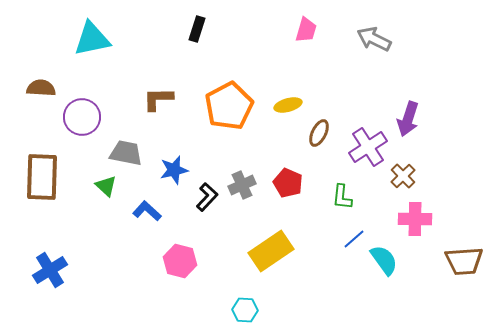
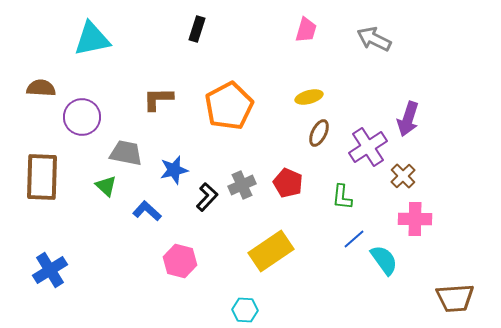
yellow ellipse: moved 21 px right, 8 px up
brown trapezoid: moved 9 px left, 37 px down
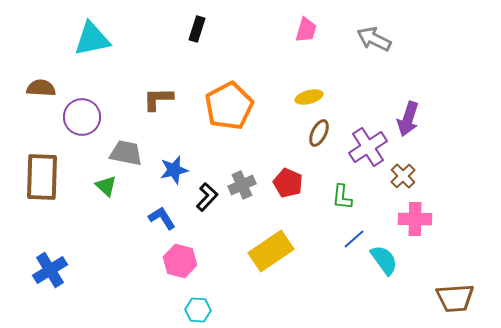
blue L-shape: moved 15 px right, 7 px down; rotated 16 degrees clockwise
cyan hexagon: moved 47 px left
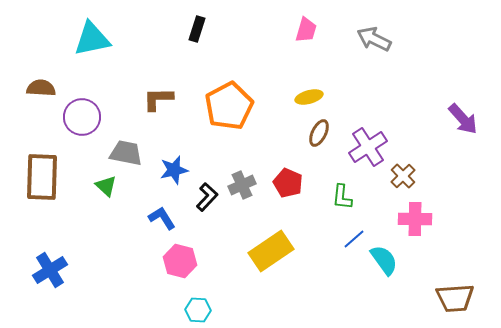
purple arrow: moved 55 px right; rotated 60 degrees counterclockwise
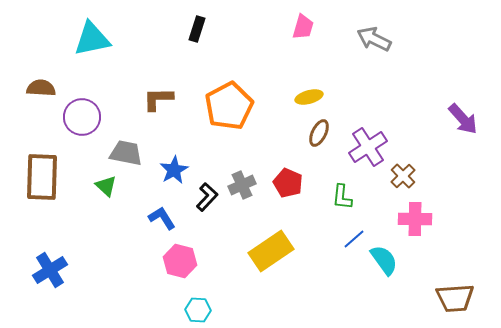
pink trapezoid: moved 3 px left, 3 px up
blue star: rotated 16 degrees counterclockwise
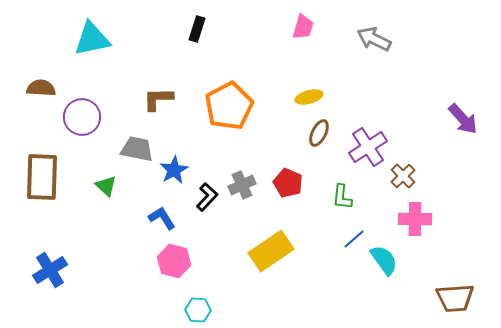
gray trapezoid: moved 11 px right, 4 px up
pink hexagon: moved 6 px left
